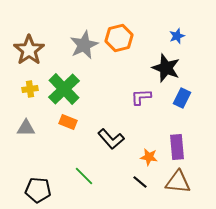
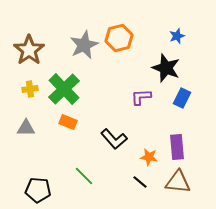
black L-shape: moved 3 px right
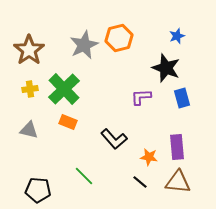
blue rectangle: rotated 42 degrees counterclockwise
gray triangle: moved 3 px right, 2 px down; rotated 12 degrees clockwise
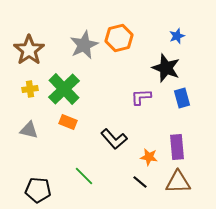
brown triangle: rotated 8 degrees counterclockwise
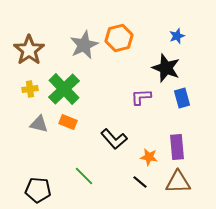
gray triangle: moved 10 px right, 6 px up
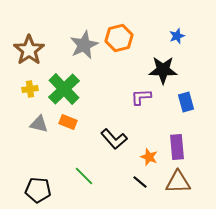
black star: moved 3 px left, 2 px down; rotated 20 degrees counterclockwise
blue rectangle: moved 4 px right, 4 px down
orange star: rotated 12 degrees clockwise
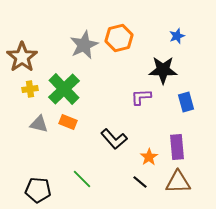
brown star: moved 7 px left, 7 px down
orange star: rotated 18 degrees clockwise
green line: moved 2 px left, 3 px down
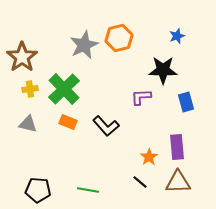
gray triangle: moved 11 px left
black L-shape: moved 8 px left, 13 px up
green line: moved 6 px right, 11 px down; rotated 35 degrees counterclockwise
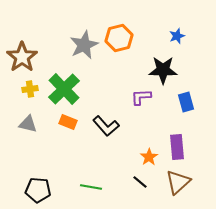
brown triangle: rotated 40 degrees counterclockwise
green line: moved 3 px right, 3 px up
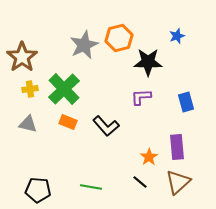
black star: moved 15 px left, 8 px up
